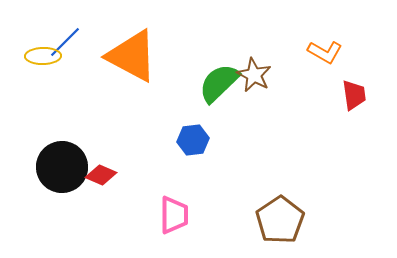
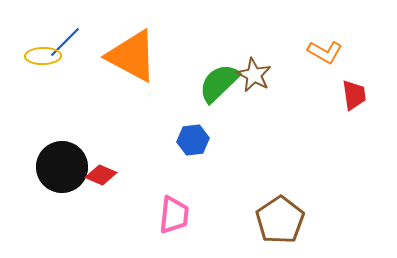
pink trapezoid: rotated 6 degrees clockwise
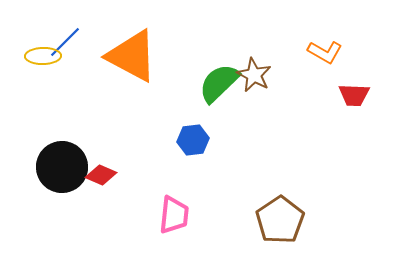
red trapezoid: rotated 100 degrees clockwise
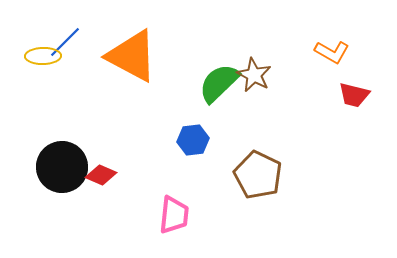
orange L-shape: moved 7 px right
red trapezoid: rotated 12 degrees clockwise
brown pentagon: moved 22 px left, 45 px up; rotated 12 degrees counterclockwise
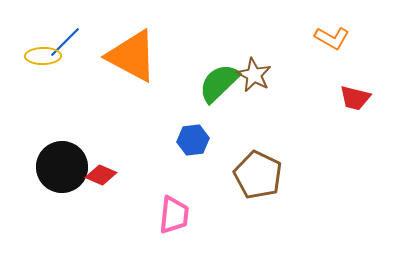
orange L-shape: moved 14 px up
red trapezoid: moved 1 px right, 3 px down
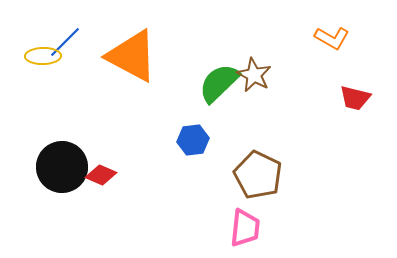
pink trapezoid: moved 71 px right, 13 px down
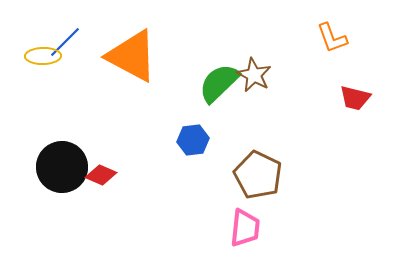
orange L-shape: rotated 40 degrees clockwise
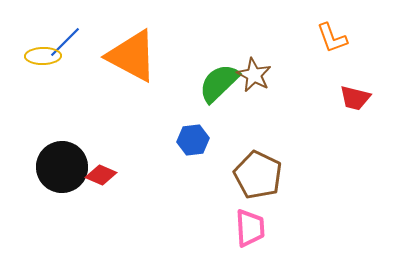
pink trapezoid: moved 5 px right; rotated 9 degrees counterclockwise
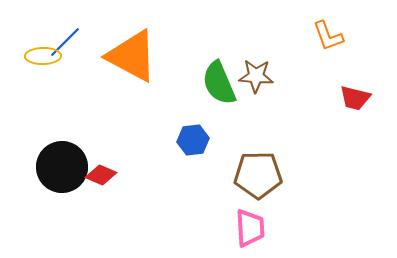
orange L-shape: moved 4 px left, 2 px up
brown star: moved 2 px right, 1 px down; rotated 24 degrees counterclockwise
green semicircle: rotated 69 degrees counterclockwise
brown pentagon: rotated 27 degrees counterclockwise
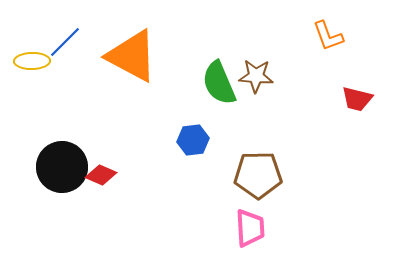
yellow ellipse: moved 11 px left, 5 px down
red trapezoid: moved 2 px right, 1 px down
